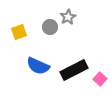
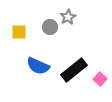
yellow square: rotated 21 degrees clockwise
black rectangle: rotated 12 degrees counterclockwise
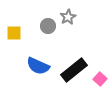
gray circle: moved 2 px left, 1 px up
yellow square: moved 5 px left, 1 px down
